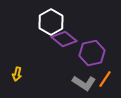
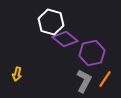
white hexagon: rotated 15 degrees counterclockwise
purple diamond: moved 1 px right
gray L-shape: moved 2 px up; rotated 95 degrees counterclockwise
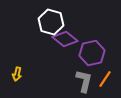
gray L-shape: rotated 15 degrees counterclockwise
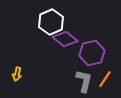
white hexagon: rotated 20 degrees clockwise
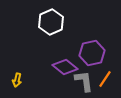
purple diamond: moved 28 px down
yellow arrow: moved 6 px down
gray L-shape: rotated 20 degrees counterclockwise
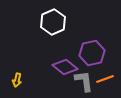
white hexagon: moved 2 px right
orange line: rotated 36 degrees clockwise
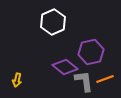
purple hexagon: moved 1 px left, 1 px up
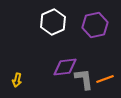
purple hexagon: moved 4 px right, 27 px up
purple diamond: rotated 45 degrees counterclockwise
gray L-shape: moved 2 px up
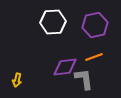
white hexagon: rotated 20 degrees clockwise
orange line: moved 11 px left, 22 px up
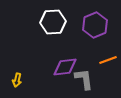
purple hexagon: rotated 10 degrees counterclockwise
orange line: moved 14 px right, 3 px down
